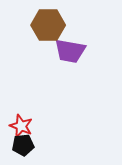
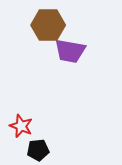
black pentagon: moved 15 px right, 5 px down
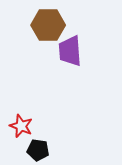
purple trapezoid: rotated 76 degrees clockwise
black pentagon: rotated 15 degrees clockwise
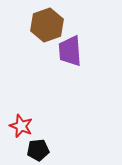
brown hexagon: moved 1 px left; rotated 20 degrees counterclockwise
black pentagon: rotated 15 degrees counterclockwise
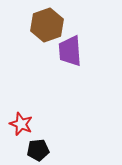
red star: moved 2 px up
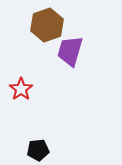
purple trapezoid: rotated 20 degrees clockwise
red star: moved 35 px up; rotated 15 degrees clockwise
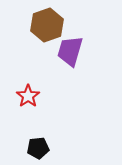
red star: moved 7 px right, 7 px down
black pentagon: moved 2 px up
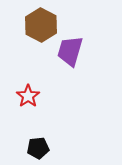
brown hexagon: moved 6 px left; rotated 12 degrees counterclockwise
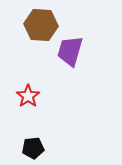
brown hexagon: rotated 24 degrees counterclockwise
black pentagon: moved 5 px left
